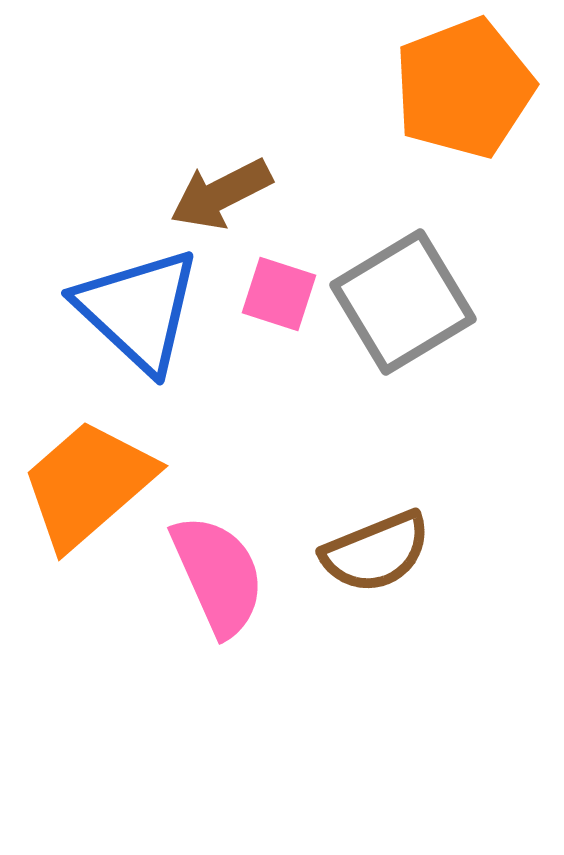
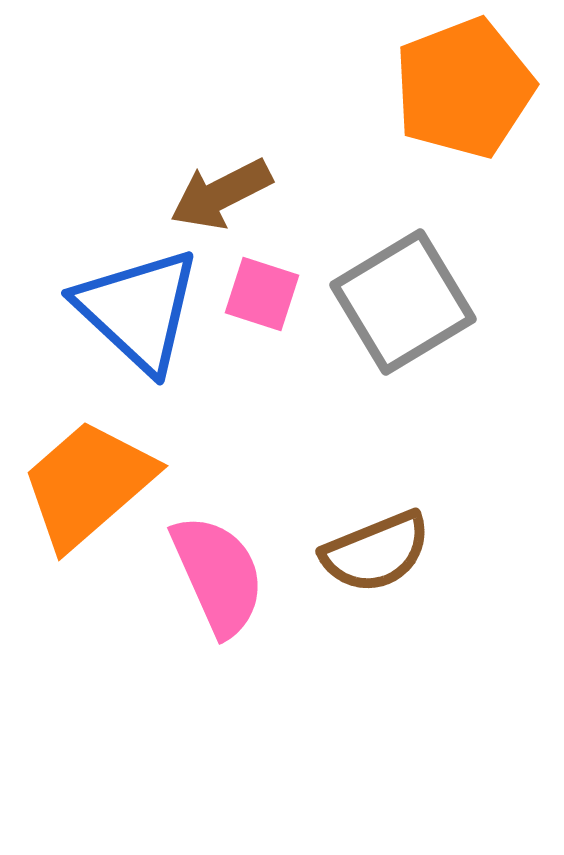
pink square: moved 17 px left
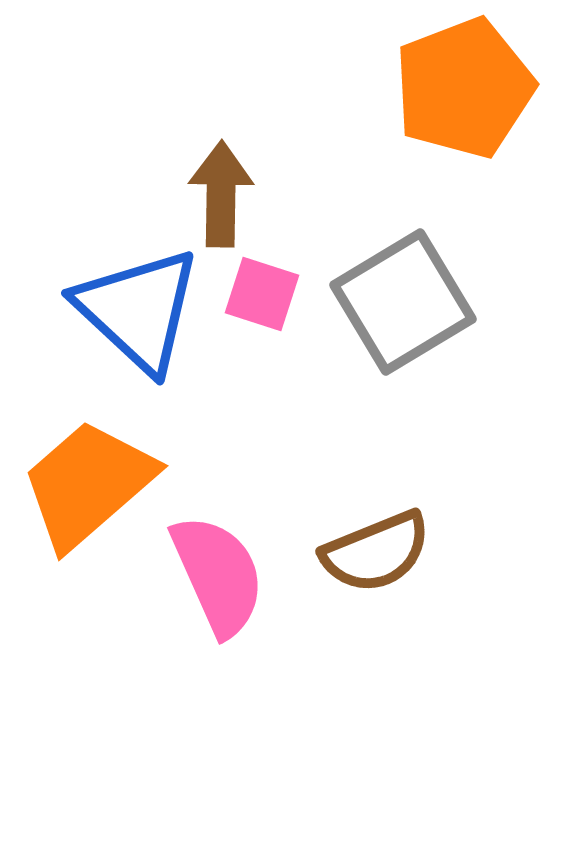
brown arrow: rotated 118 degrees clockwise
